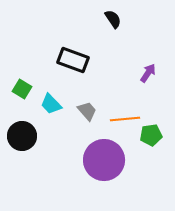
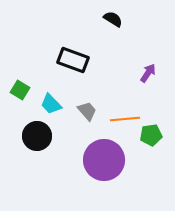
black semicircle: rotated 24 degrees counterclockwise
green square: moved 2 px left, 1 px down
black circle: moved 15 px right
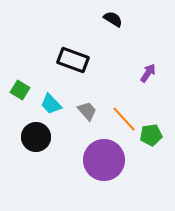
orange line: moved 1 px left; rotated 52 degrees clockwise
black circle: moved 1 px left, 1 px down
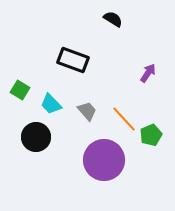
green pentagon: rotated 15 degrees counterclockwise
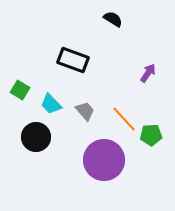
gray trapezoid: moved 2 px left
green pentagon: rotated 20 degrees clockwise
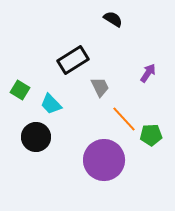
black rectangle: rotated 52 degrees counterclockwise
gray trapezoid: moved 15 px right, 24 px up; rotated 15 degrees clockwise
